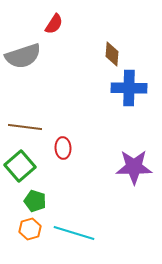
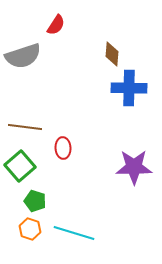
red semicircle: moved 2 px right, 1 px down
orange hexagon: rotated 25 degrees counterclockwise
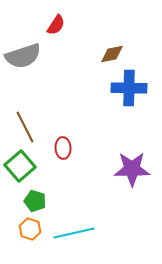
brown diamond: rotated 75 degrees clockwise
brown line: rotated 56 degrees clockwise
purple star: moved 2 px left, 2 px down
cyan line: rotated 30 degrees counterclockwise
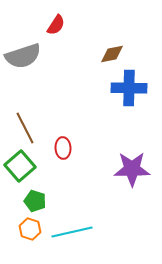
brown line: moved 1 px down
cyan line: moved 2 px left, 1 px up
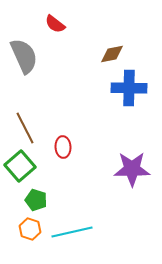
red semicircle: moved 1 px left, 1 px up; rotated 95 degrees clockwise
gray semicircle: moved 1 px right; rotated 96 degrees counterclockwise
red ellipse: moved 1 px up
green pentagon: moved 1 px right, 1 px up
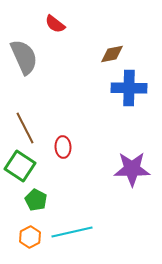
gray semicircle: moved 1 px down
green square: rotated 16 degrees counterclockwise
green pentagon: rotated 10 degrees clockwise
orange hexagon: moved 8 px down; rotated 15 degrees clockwise
